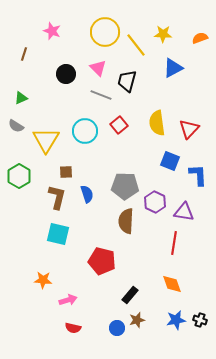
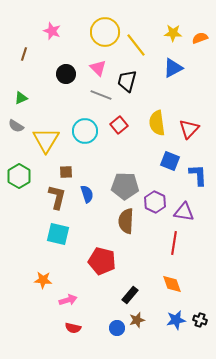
yellow star: moved 10 px right, 1 px up
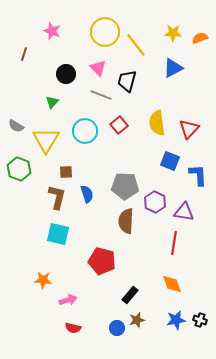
green triangle: moved 31 px right, 4 px down; rotated 24 degrees counterclockwise
green hexagon: moved 7 px up; rotated 10 degrees counterclockwise
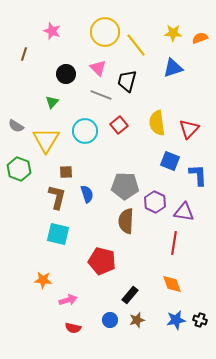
blue triangle: rotated 10 degrees clockwise
blue circle: moved 7 px left, 8 px up
